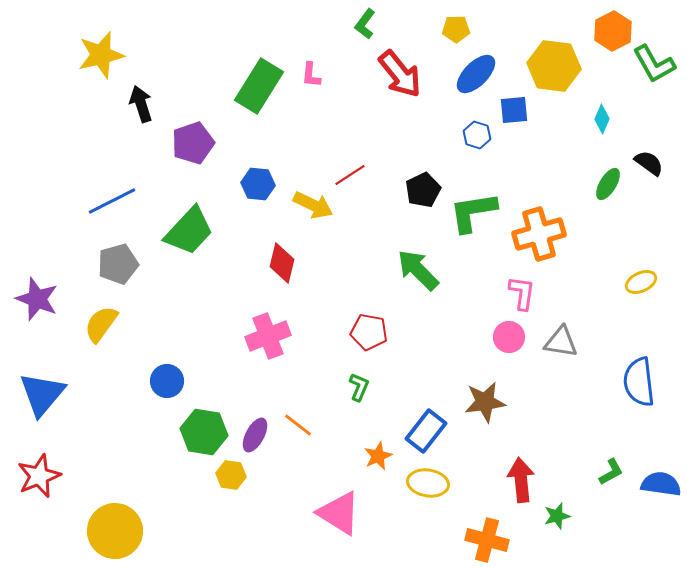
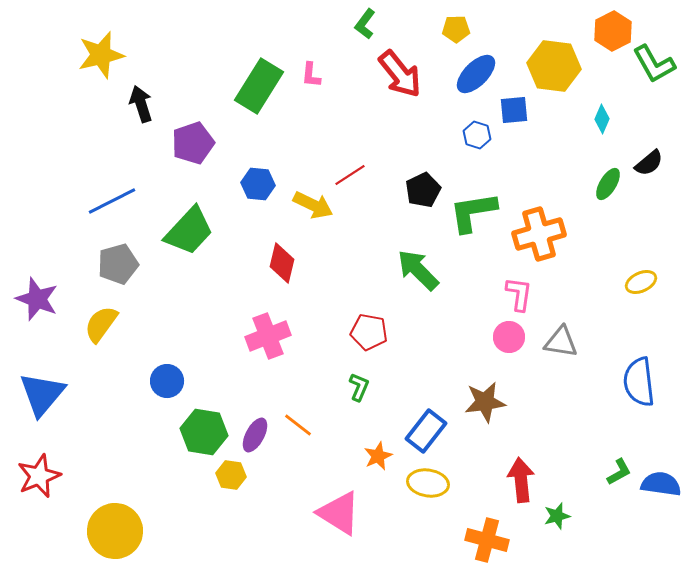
black semicircle at (649, 163): rotated 104 degrees clockwise
pink L-shape at (522, 293): moved 3 px left, 1 px down
green L-shape at (611, 472): moved 8 px right
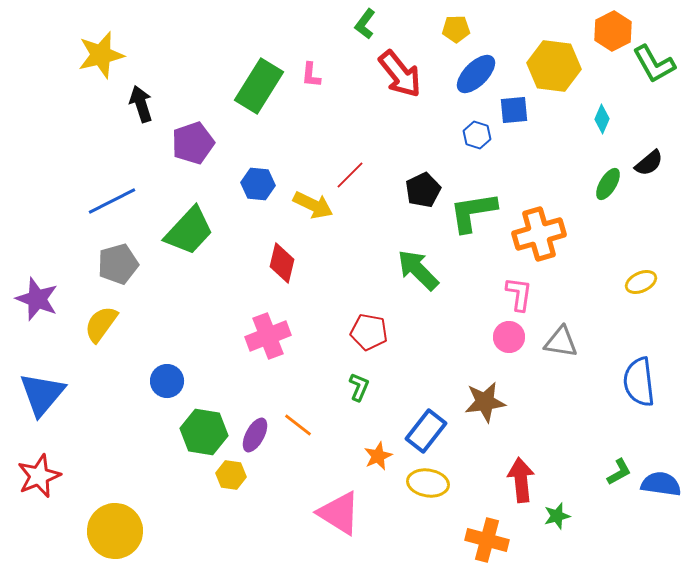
red line at (350, 175): rotated 12 degrees counterclockwise
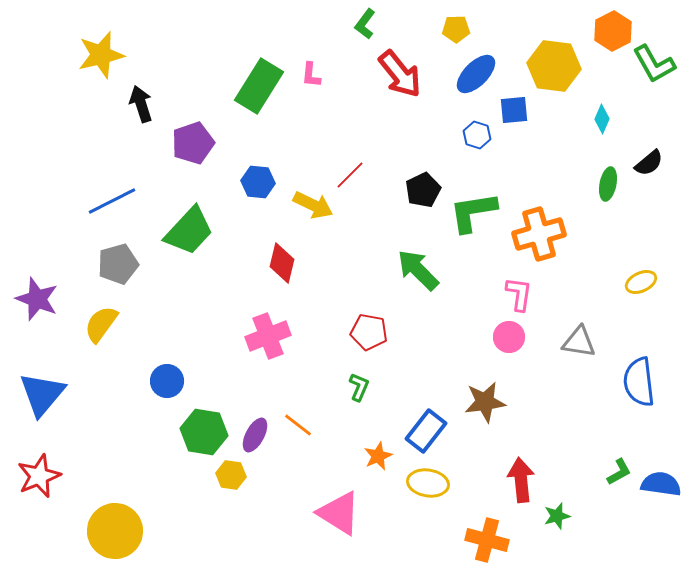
blue hexagon at (258, 184): moved 2 px up
green ellipse at (608, 184): rotated 20 degrees counterclockwise
gray triangle at (561, 342): moved 18 px right
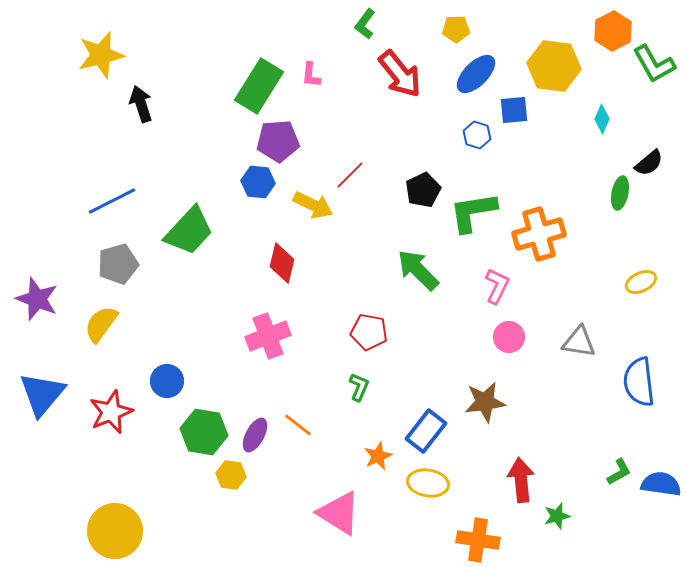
purple pentagon at (193, 143): moved 85 px right, 2 px up; rotated 15 degrees clockwise
green ellipse at (608, 184): moved 12 px right, 9 px down
pink L-shape at (519, 294): moved 22 px left, 8 px up; rotated 18 degrees clockwise
red star at (39, 476): moved 72 px right, 64 px up
orange cross at (487, 540): moved 9 px left; rotated 6 degrees counterclockwise
